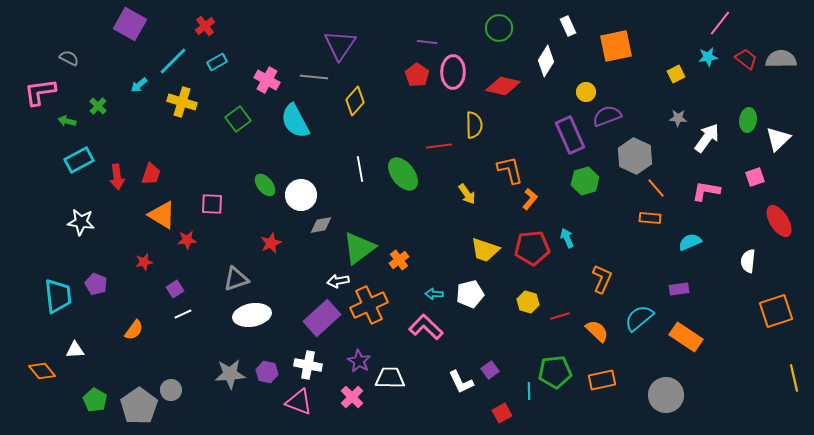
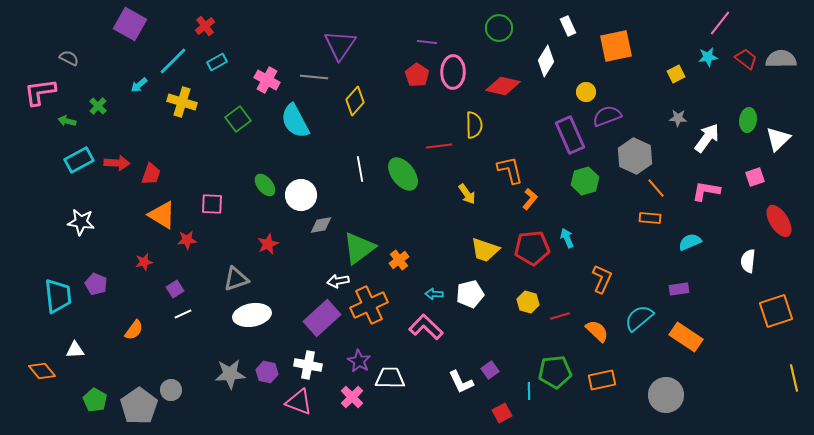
red arrow at (117, 177): moved 14 px up; rotated 80 degrees counterclockwise
red star at (271, 243): moved 3 px left, 1 px down
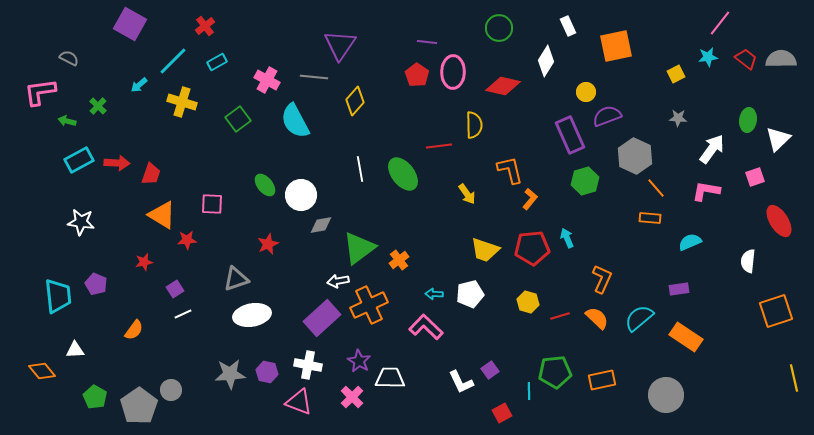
white arrow at (707, 138): moved 5 px right, 11 px down
orange semicircle at (597, 331): moved 13 px up
green pentagon at (95, 400): moved 3 px up
